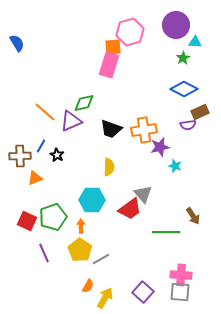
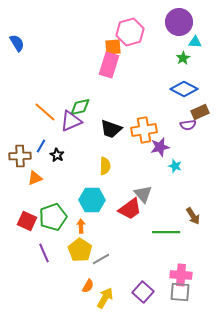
purple circle: moved 3 px right, 3 px up
green diamond: moved 4 px left, 4 px down
yellow semicircle: moved 4 px left, 1 px up
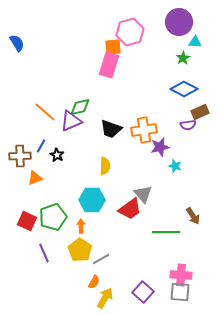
orange semicircle: moved 6 px right, 4 px up
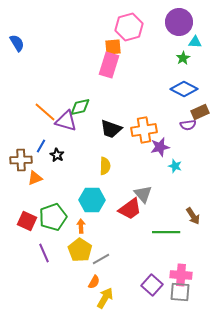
pink hexagon: moved 1 px left, 5 px up
purple triangle: moved 5 px left; rotated 40 degrees clockwise
brown cross: moved 1 px right, 4 px down
purple square: moved 9 px right, 7 px up
